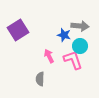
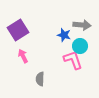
gray arrow: moved 2 px right, 1 px up
pink arrow: moved 26 px left
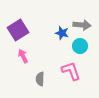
blue star: moved 2 px left, 2 px up
pink L-shape: moved 2 px left, 11 px down
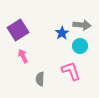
blue star: rotated 24 degrees clockwise
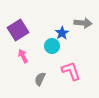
gray arrow: moved 1 px right, 2 px up
cyan circle: moved 28 px left
gray semicircle: rotated 24 degrees clockwise
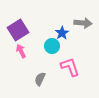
pink arrow: moved 2 px left, 5 px up
pink L-shape: moved 1 px left, 4 px up
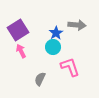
gray arrow: moved 6 px left, 2 px down
blue star: moved 6 px left
cyan circle: moved 1 px right, 1 px down
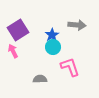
blue star: moved 4 px left, 2 px down
pink arrow: moved 8 px left
gray semicircle: rotated 64 degrees clockwise
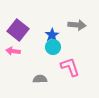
purple square: rotated 20 degrees counterclockwise
pink arrow: rotated 56 degrees counterclockwise
